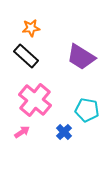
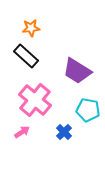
purple trapezoid: moved 4 px left, 14 px down
cyan pentagon: moved 1 px right
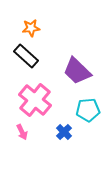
purple trapezoid: rotated 12 degrees clockwise
cyan pentagon: rotated 15 degrees counterclockwise
pink arrow: rotated 98 degrees clockwise
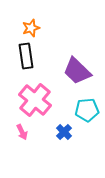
orange star: rotated 12 degrees counterclockwise
black rectangle: rotated 40 degrees clockwise
cyan pentagon: moved 1 px left
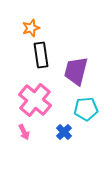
black rectangle: moved 15 px right, 1 px up
purple trapezoid: moved 1 px left; rotated 60 degrees clockwise
cyan pentagon: moved 1 px left, 1 px up
pink arrow: moved 2 px right
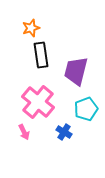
pink cross: moved 3 px right, 2 px down
cyan pentagon: rotated 15 degrees counterclockwise
blue cross: rotated 14 degrees counterclockwise
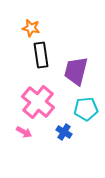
orange star: rotated 30 degrees clockwise
cyan pentagon: rotated 15 degrees clockwise
pink arrow: rotated 35 degrees counterclockwise
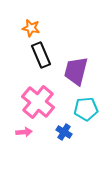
black rectangle: rotated 15 degrees counterclockwise
pink arrow: rotated 35 degrees counterclockwise
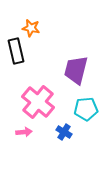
black rectangle: moved 25 px left, 4 px up; rotated 10 degrees clockwise
purple trapezoid: moved 1 px up
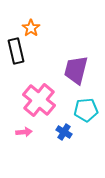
orange star: rotated 24 degrees clockwise
pink cross: moved 1 px right, 2 px up
cyan pentagon: moved 1 px down
